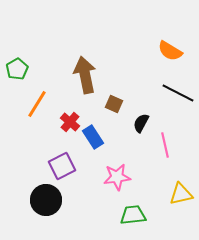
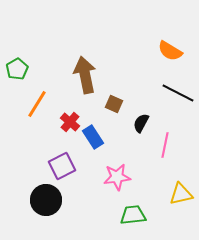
pink line: rotated 25 degrees clockwise
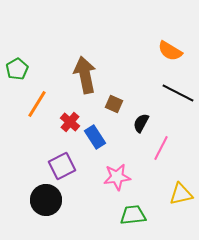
blue rectangle: moved 2 px right
pink line: moved 4 px left, 3 px down; rotated 15 degrees clockwise
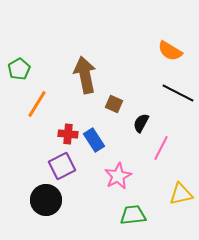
green pentagon: moved 2 px right
red cross: moved 2 px left, 12 px down; rotated 36 degrees counterclockwise
blue rectangle: moved 1 px left, 3 px down
pink star: moved 1 px right, 1 px up; rotated 20 degrees counterclockwise
